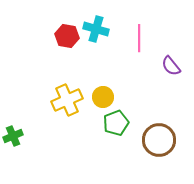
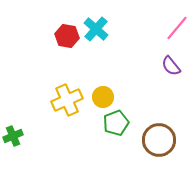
cyan cross: rotated 25 degrees clockwise
pink line: moved 38 px right, 10 px up; rotated 40 degrees clockwise
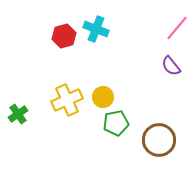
cyan cross: rotated 20 degrees counterclockwise
red hexagon: moved 3 px left; rotated 25 degrees counterclockwise
green pentagon: rotated 10 degrees clockwise
green cross: moved 5 px right, 22 px up; rotated 12 degrees counterclockwise
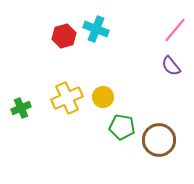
pink line: moved 2 px left, 2 px down
yellow cross: moved 2 px up
green cross: moved 3 px right, 6 px up; rotated 12 degrees clockwise
green pentagon: moved 6 px right, 4 px down; rotated 20 degrees clockwise
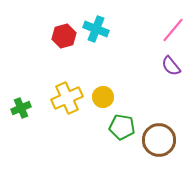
pink line: moved 2 px left
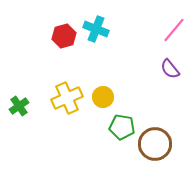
pink line: moved 1 px right
purple semicircle: moved 1 px left, 3 px down
green cross: moved 2 px left, 2 px up; rotated 12 degrees counterclockwise
brown circle: moved 4 px left, 4 px down
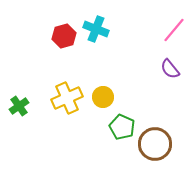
green pentagon: rotated 15 degrees clockwise
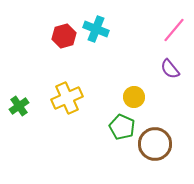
yellow circle: moved 31 px right
